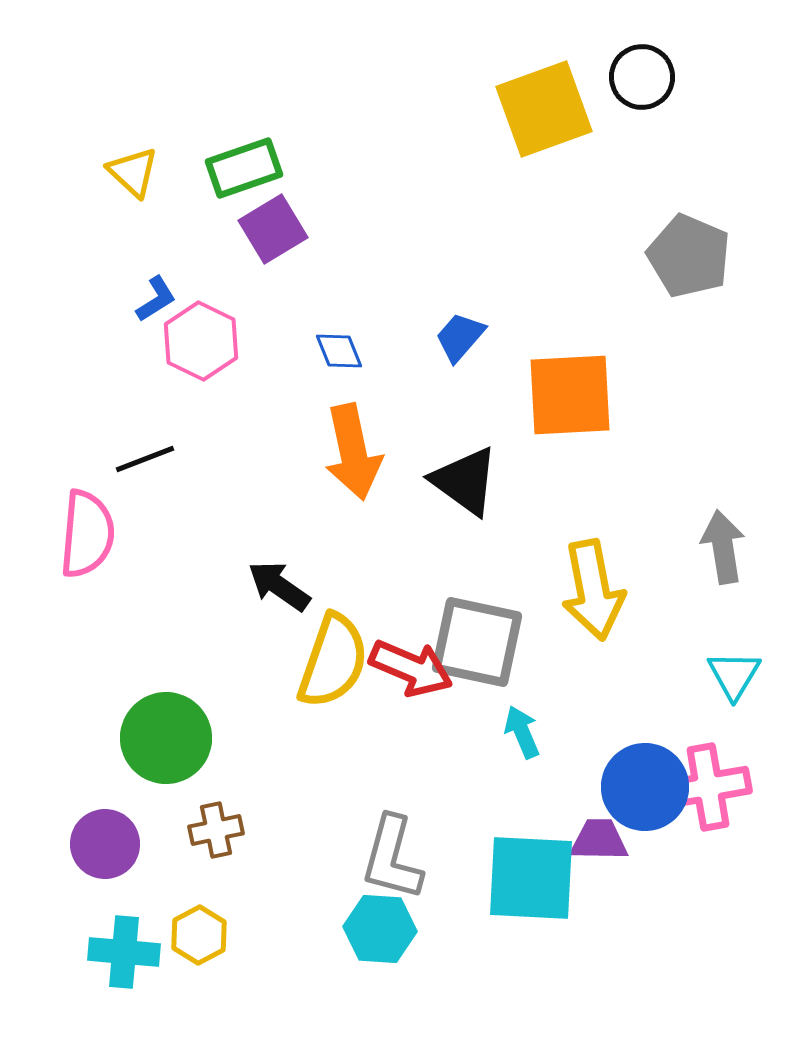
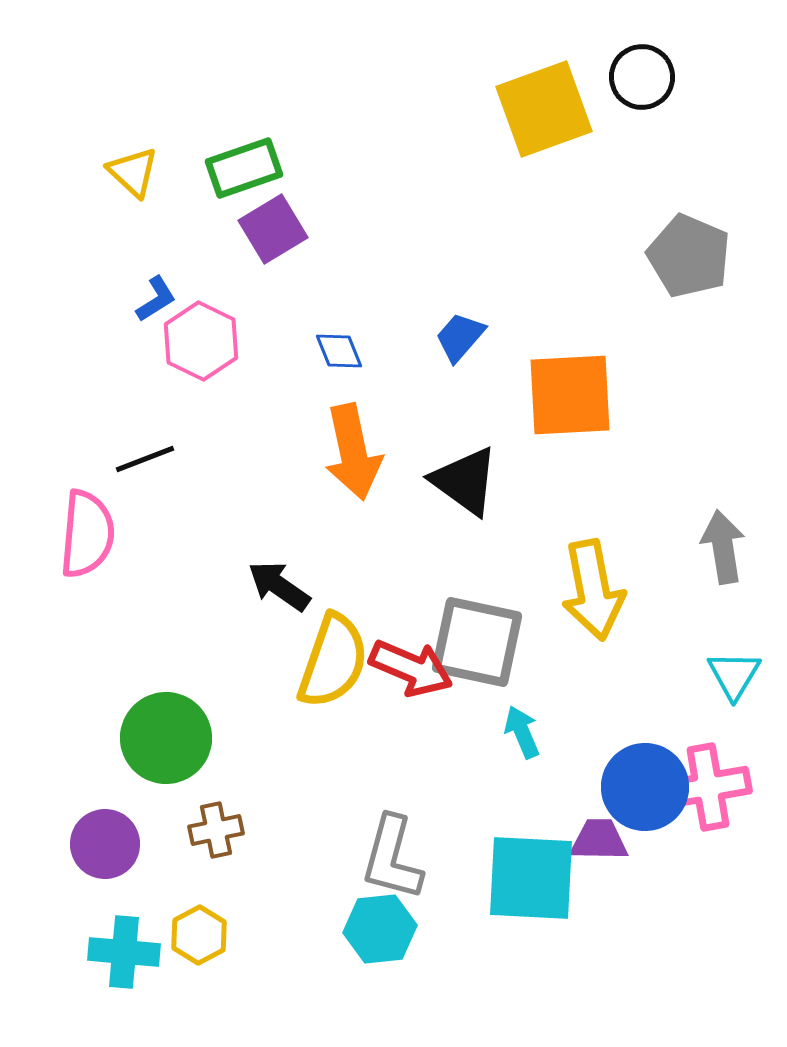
cyan hexagon: rotated 10 degrees counterclockwise
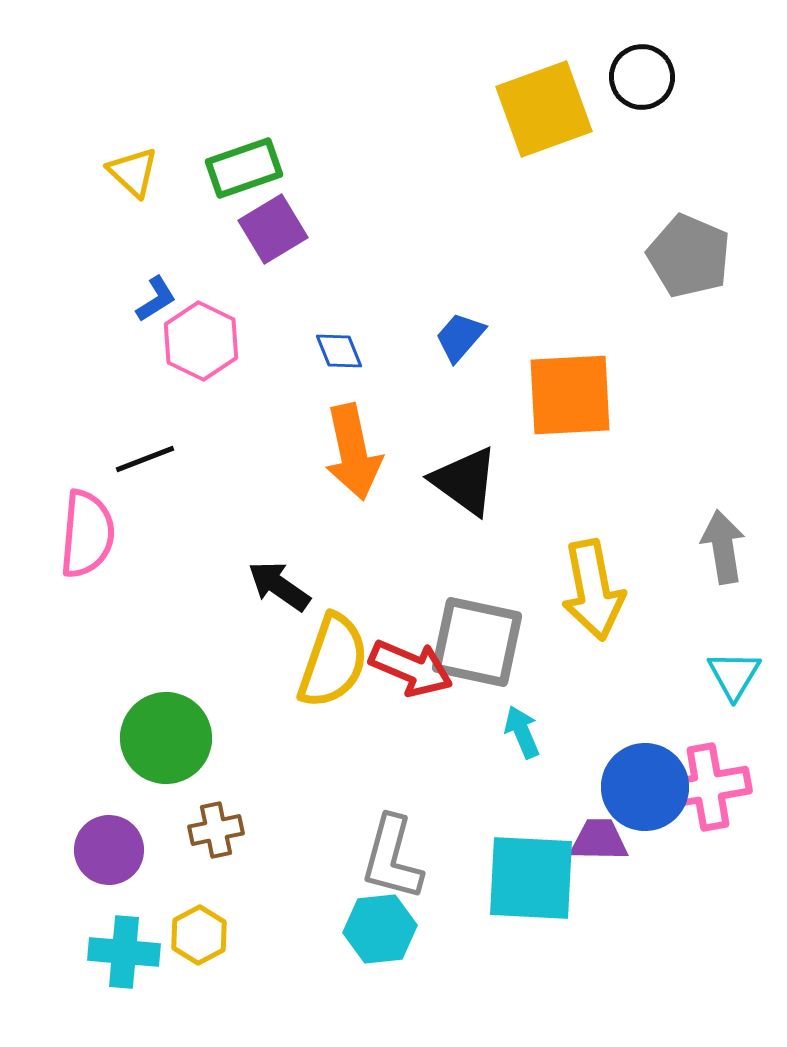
purple circle: moved 4 px right, 6 px down
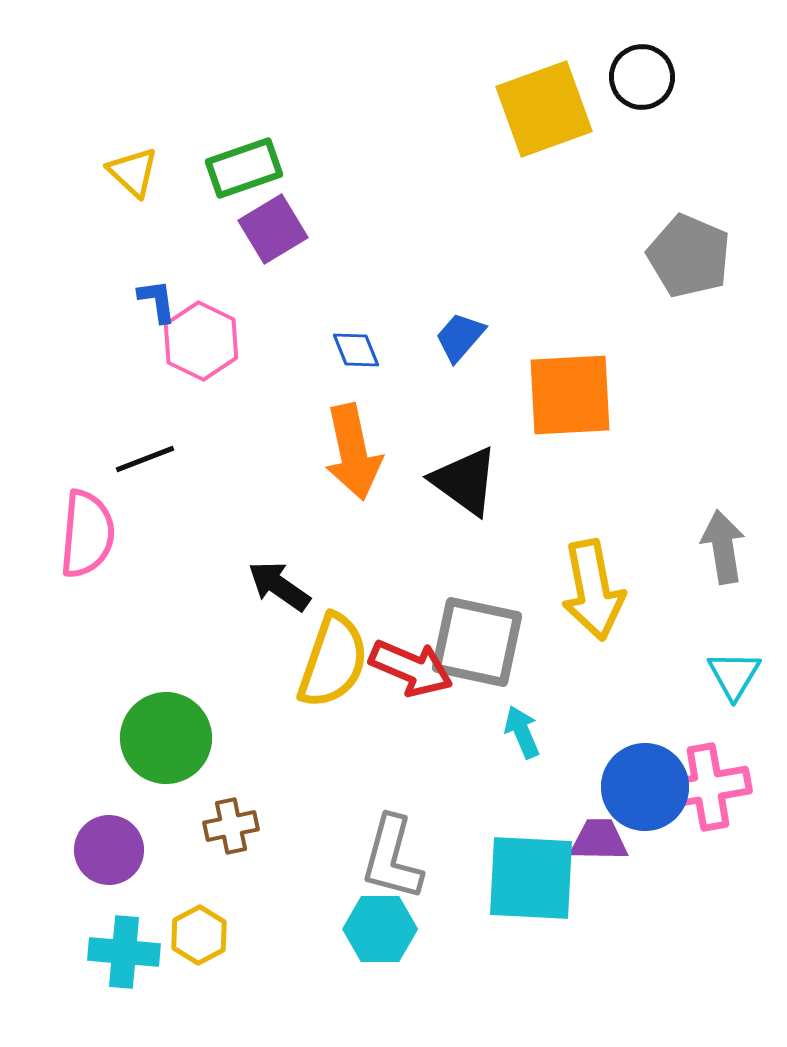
blue L-shape: moved 1 px right, 2 px down; rotated 66 degrees counterclockwise
blue diamond: moved 17 px right, 1 px up
brown cross: moved 15 px right, 4 px up
cyan hexagon: rotated 6 degrees clockwise
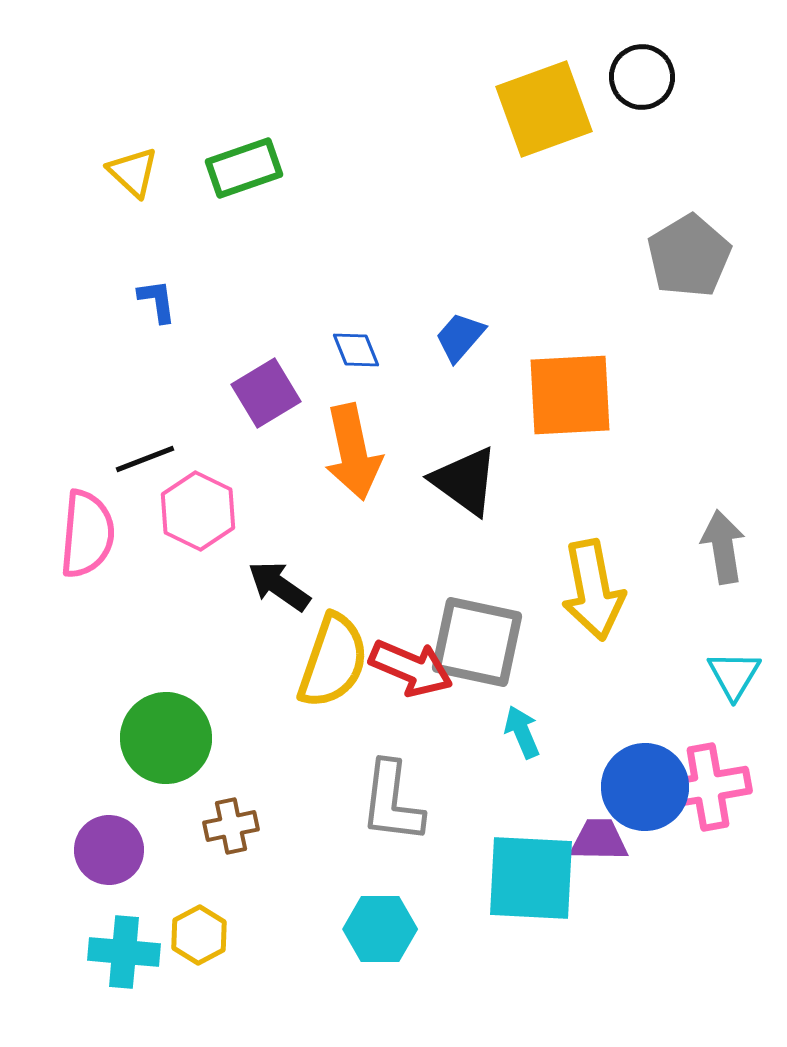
purple square: moved 7 px left, 164 px down
gray pentagon: rotated 18 degrees clockwise
pink hexagon: moved 3 px left, 170 px down
gray L-shape: moved 56 px up; rotated 8 degrees counterclockwise
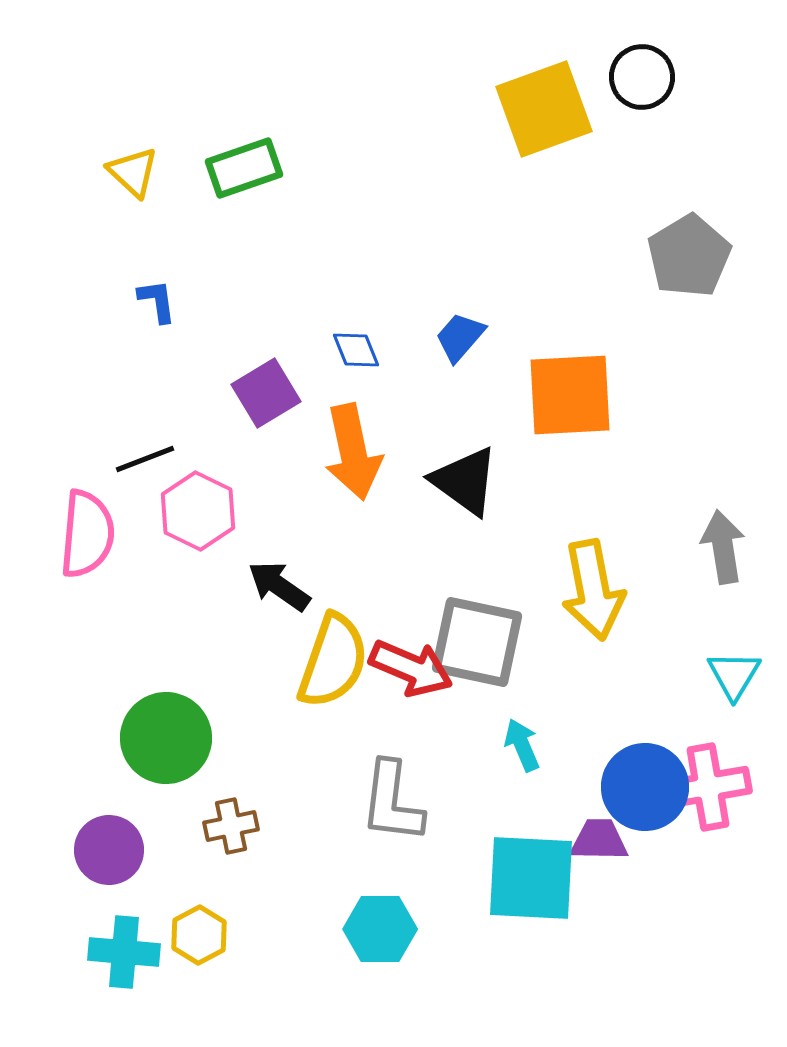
cyan arrow: moved 13 px down
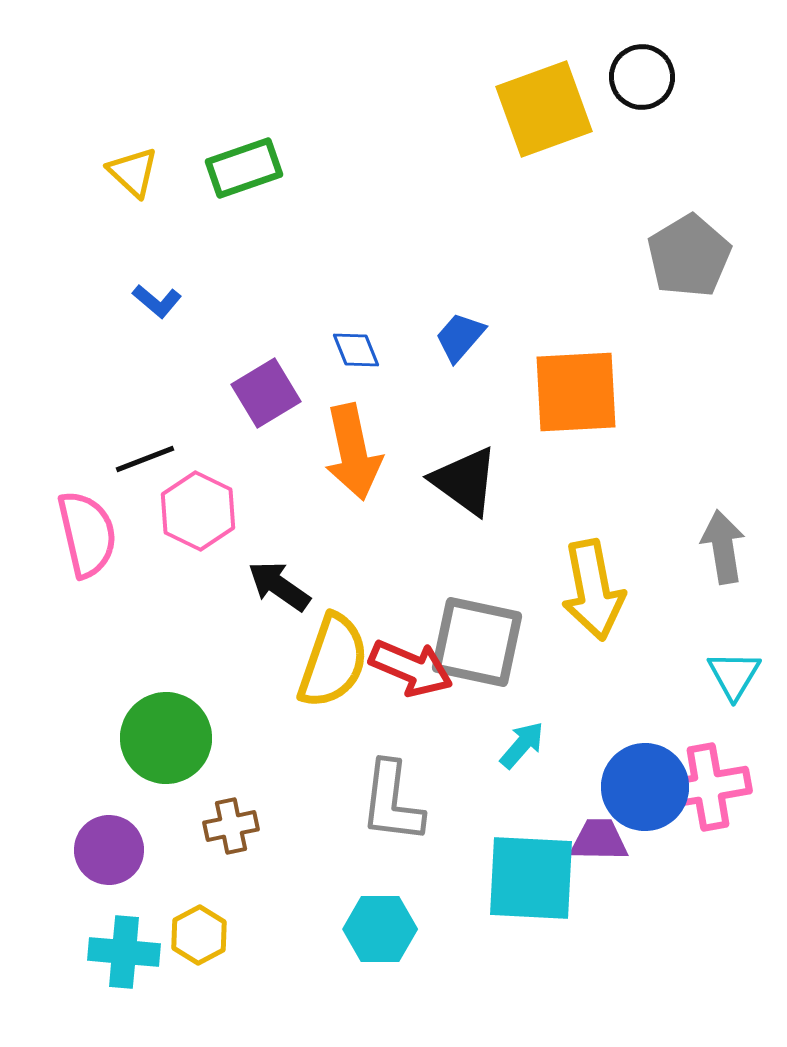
blue L-shape: rotated 138 degrees clockwise
orange square: moved 6 px right, 3 px up
pink semicircle: rotated 18 degrees counterclockwise
cyan arrow: rotated 64 degrees clockwise
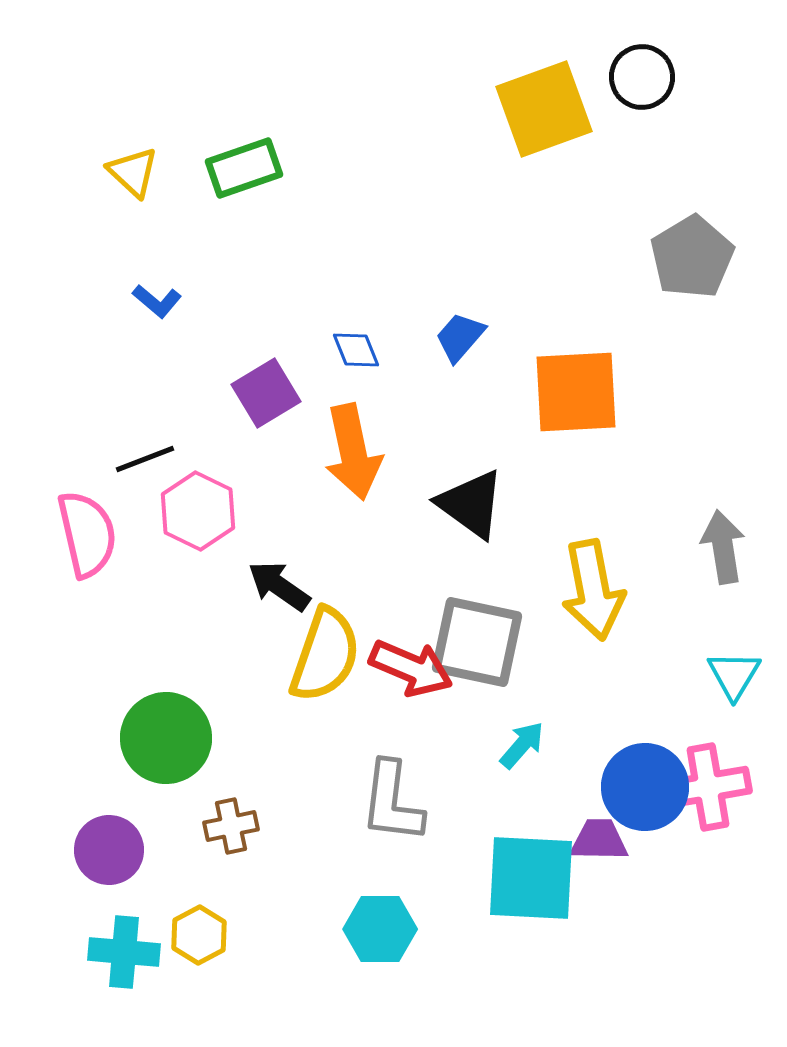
gray pentagon: moved 3 px right, 1 px down
black triangle: moved 6 px right, 23 px down
yellow semicircle: moved 8 px left, 6 px up
